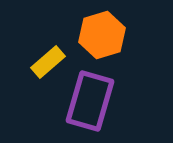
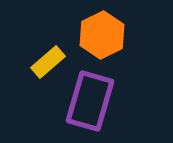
orange hexagon: rotated 9 degrees counterclockwise
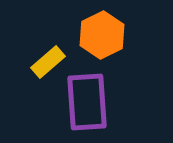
purple rectangle: moved 3 px left, 1 px down; rotated 20 degrees counterclockwise
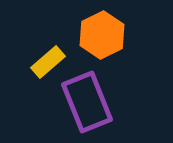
purple rectangle: rotated 18 degrees counterclockwise
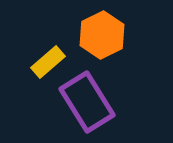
purple rectangle: rotated 10 degrees counterclockwise
